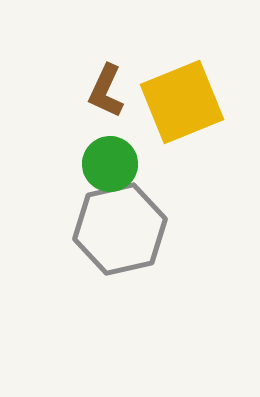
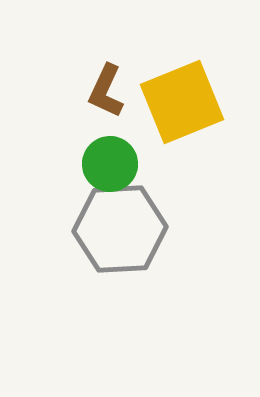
gray hexagon: rotated 10 degrees clockwise
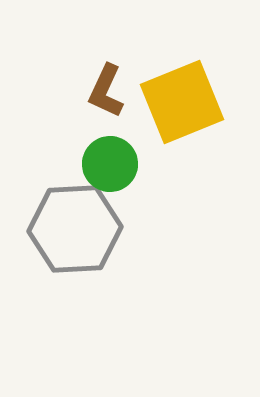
gray hexagon: moved 45 px left
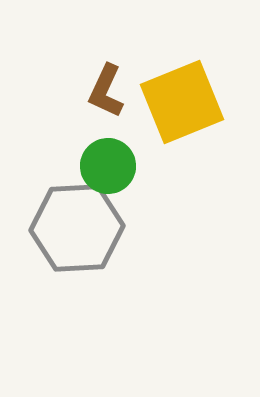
green circle: moved 2 px left, 2 px down
gray hexagon: moved 2 px right, 1 px up
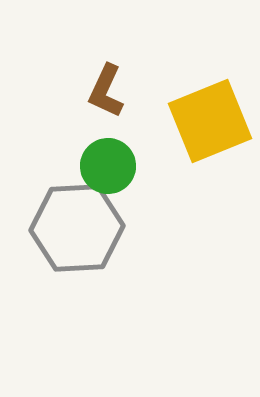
yellow square: moved 28 px right, 19 px down
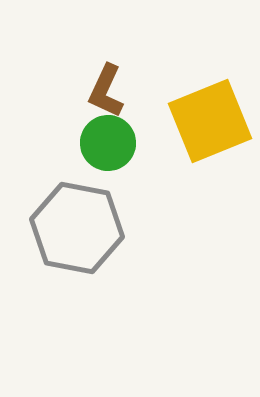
green circle: moved 23 px up
gray hexagon: rotated 14 degrees clockwise
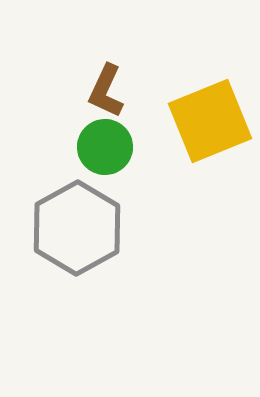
green circle: moved 3 px left, 4 px down
gray hexagon: rotated 20 degrees clockwise
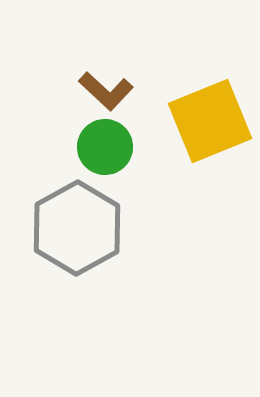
brown L-shape: rotated 72 degrees counterclockwise
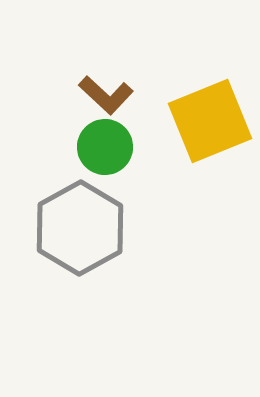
brown L-shape: moved 4 px down
gray hexagon: moved 3 px right
